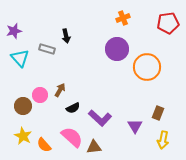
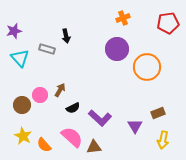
brown circle: moved 1 px left, 1 px up
brown rectangle: rotated 48 degrees clockwise
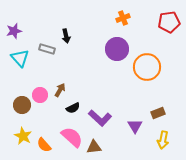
red pentagon: moved 1 px right, 1 px up
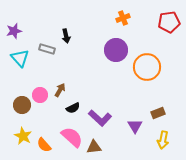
purple circle: moved 1 px left, 1 px down
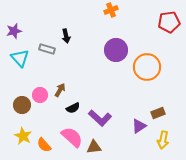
orange cross: moved 12 px left, 8 px up
purple triangle: moved 4 px right; rotated 28 degrees clockwise
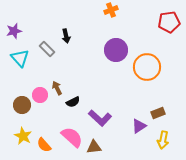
gray rectangle: rotated 28 degrees clockwise
brown arrow: moved 3 px left, 2 px up; rotated 56 degrees counterclockwise
black semicircle: moved 6 px up
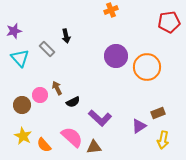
purple circle: moved 6 px down
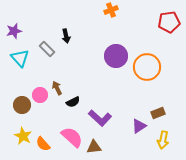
orange semicircle: moved 1 px left, 1 px up
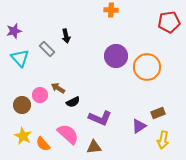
orange cross: rotated 24 degrees clockwise
brown arrow: moved 1 px right; rotated 32 degrees counterclockwise
purple L-shape: rotated 20 degrees counterclockwise
pink semicircle: moved 4 px left, 3 px up
